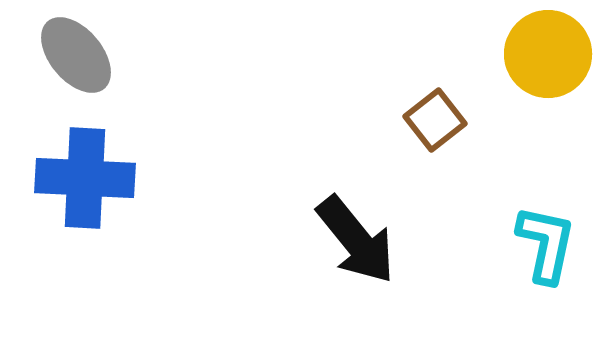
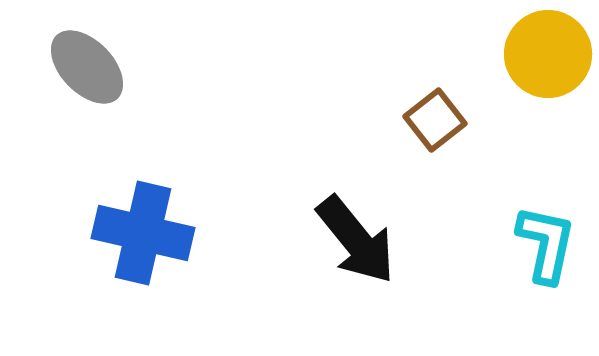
gray ellipse: moved 11 px right, 12 px down; rotated 4 degrees counterclockwise
blue cross: moved 58 px right, 55 px down; rotated 10 degrees clockwise
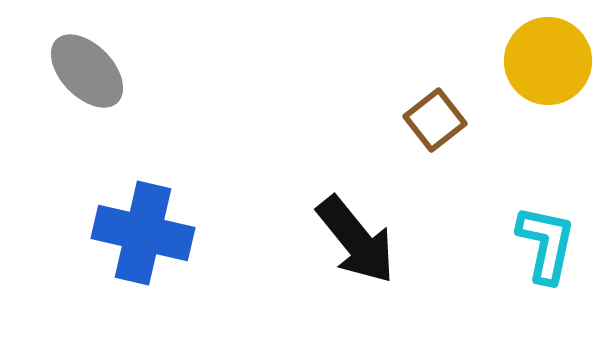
yellow circle: moved 7 px down
gray ellipse: moved 4 px down
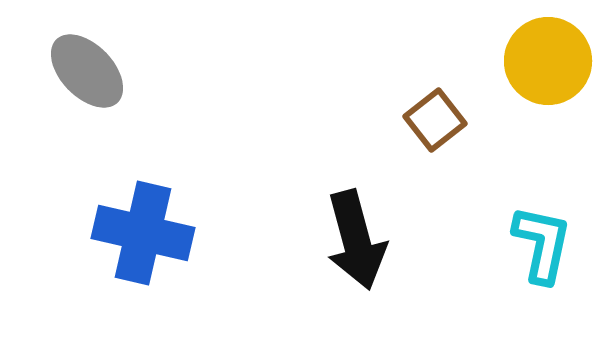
black arrow: rotated 24 degrees clockwise
cyan L-shape: moved 4 px left
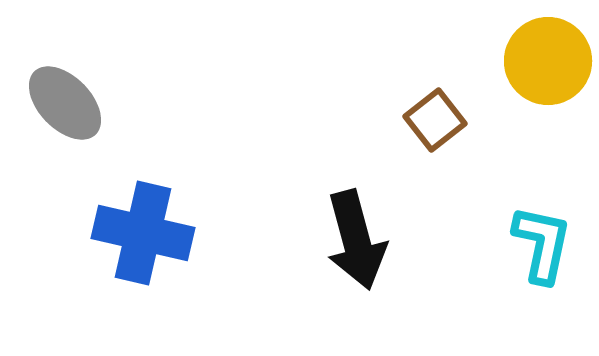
gray ellipse: moved 22 px left, 32 px down
